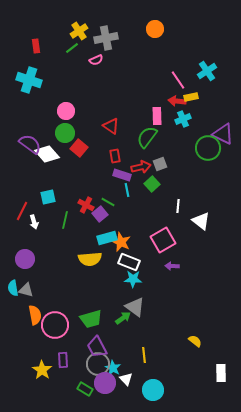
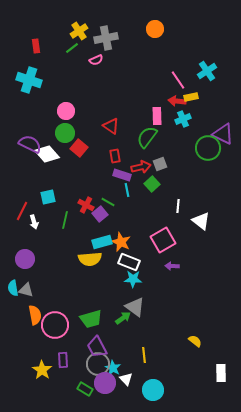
purple semicircle at (30, 144): rotated 10 degrees counterclockwise
cyan rectangle at (107, 238): moved 5 px left, 4 px down
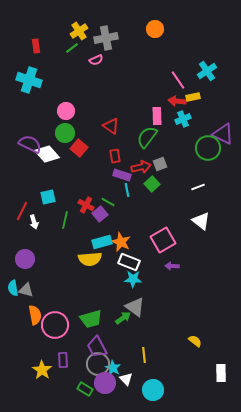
yellow rectangle at (191, 97): moved 2 px right
white line at (178, 206): moved 20 px right, 19 px up; rotated 64 degrees clockwise
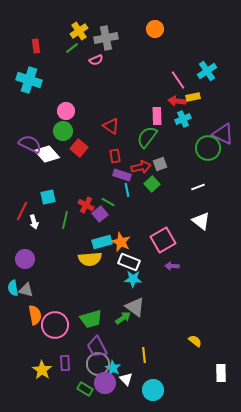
green circle at (65, 133): moved 2 px left, 2 px up
purple rectangle at (63, 360): moved 2 px right, 3 px down
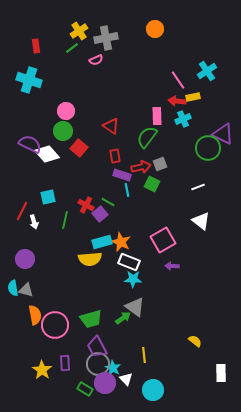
green square at (152, 184): rotated 21 degrees counterclockwise
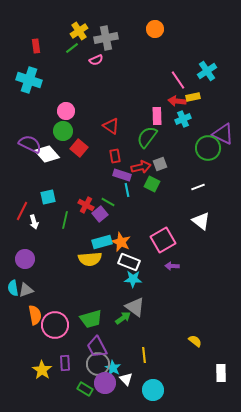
gray triangle at (26, 290): rotated 35 degrees counterclockwise
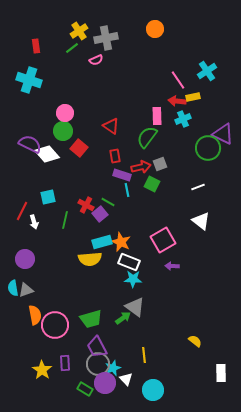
pink circle at (66, 111): moved 1 px left, 2 px down
cyan star at (113, 368): rotated 21 degrees clockwise
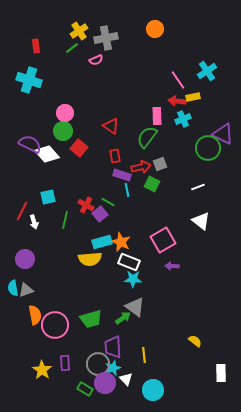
purple trapezoid at (97, 347): moved 16 px right; rotated 25 degrees clockwise
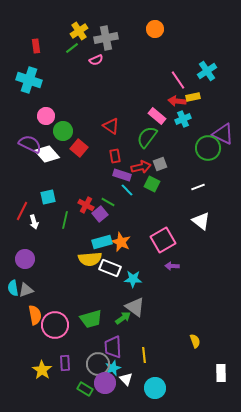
pink circle at (65, 113): moved 19 px left, 3 px down
pink rectangle at (157, 116): rotated 48 degrees counterclockwise
cyan line at (127, 190): rotated 32 degrees counterclockwise
white rectangle at (129, 262): moved 19 px left, 6 px down
yellow semicircle at (195, 341): rotated 32 degrees clockwise
cyan circle at (153, 390): moved 2 px right, 2 px up
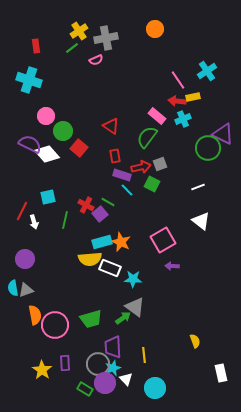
white rectangle at (221, 373): rotated 12 degrees counterclockwise
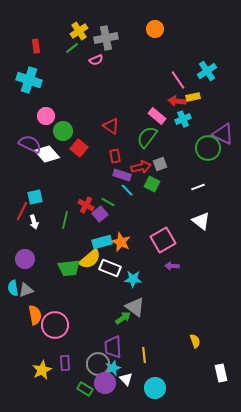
cyan square at (48, 197): moved 13 px left
yellow semicircle at (90, 259): rotated 35 degrees counterclockwise
green trapezoid at (91, 319): moved 22 px left, 51 px up; rotated 10 degrees clockwise
yellow star at (42, 370): rotated 12 degrees clockwise
